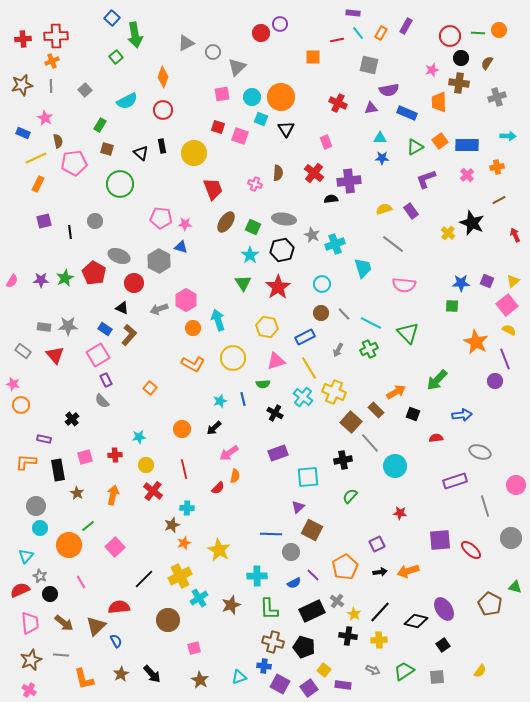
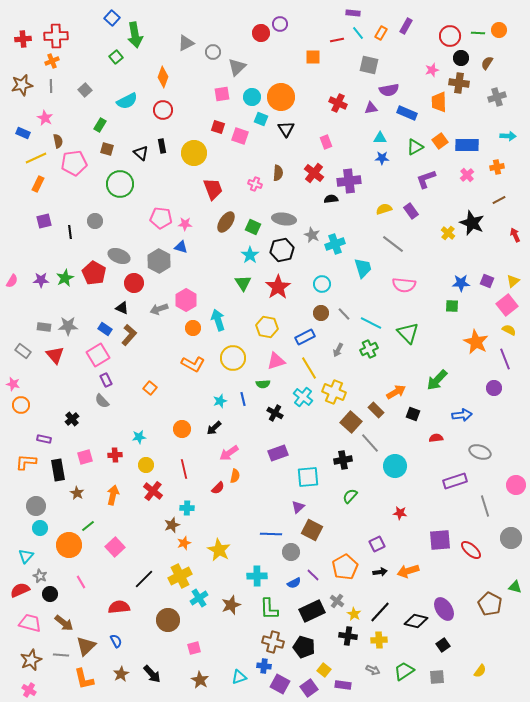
purple circle at (495, 381): moved 1 px left, 7 px down
pink trapezoid at (30, 623): rotated 70 degrees counterclockwise
brown triangle at (96, 626): moved 10 px left, 20 px down
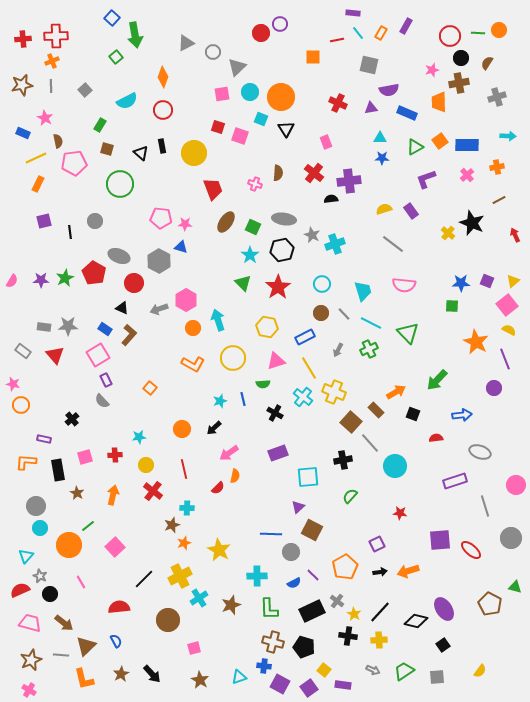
brown cross at (459, 83): rotated 18 degrees counterclockwise
cyan circle at (252, 97): moved 2 px left, 5 px up
cyan trapezoid at (363, 268): moved 23 px down
green triangle at (243, 283): rotated 12 degrees counterclockwise
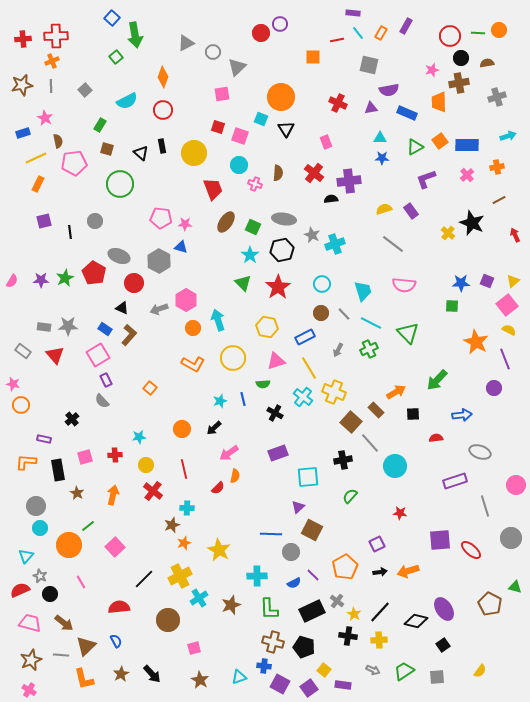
brown semicircle at (487, 63): rotated 48 degrees clockwise
cyan circle at (250, 92): moved 11 px left, 73 px down
blue rectangle at (23, 133): rotated 40 degrees counterclockwise
cyan arrow at (508, 136): rotated 21 degrees counterclockwise
black square at (413, 414): rotated 24 degrees counterclockwise
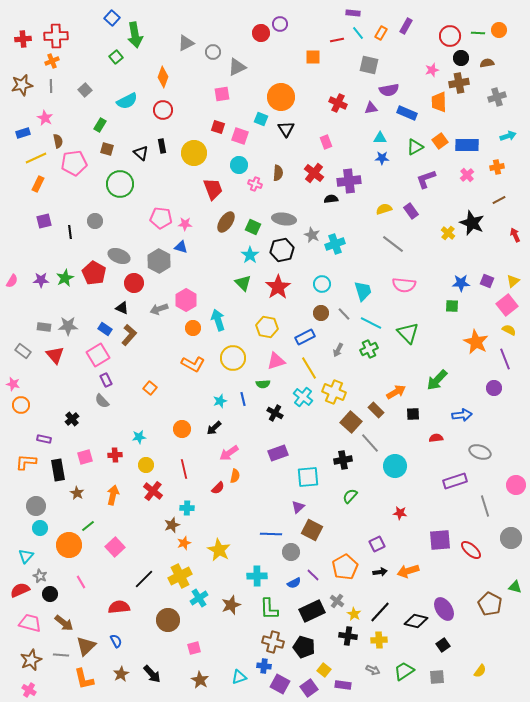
gray triangle at (237, 67): rotated 18 degrees clockwise
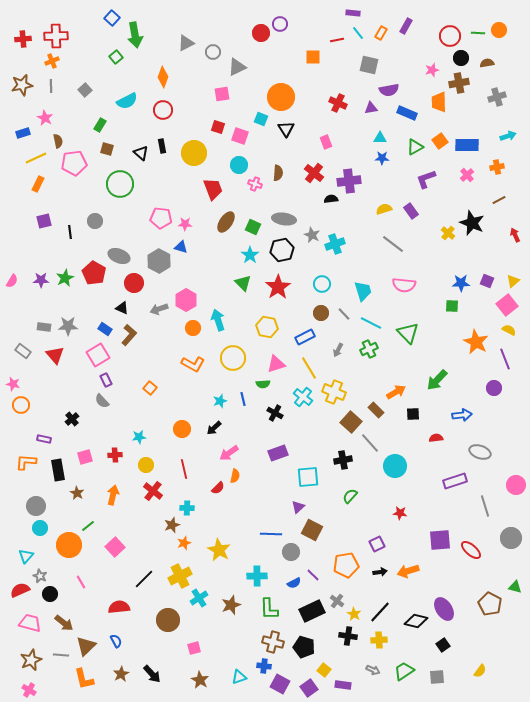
pink triangle at (276, 361): moved 3 px down
orange pentagon at (345, 567): moved 1 px right, 2 px up; rotated 20 degrees clockwise
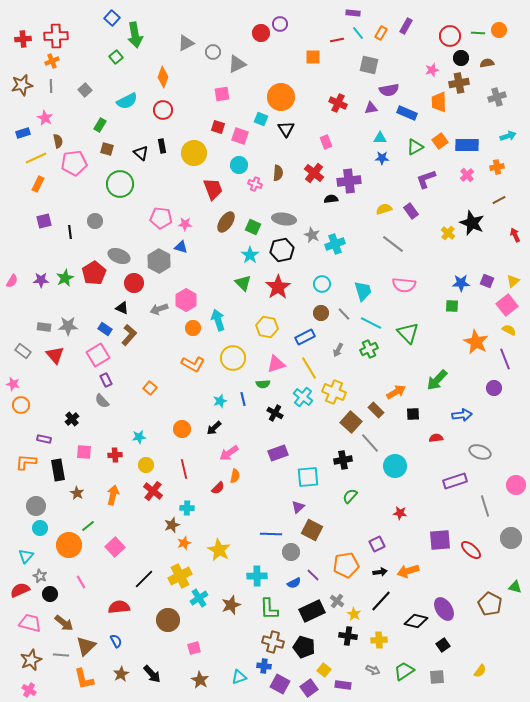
gray triangle at (237, 67): moved 3 px up
red pentagon at (94, 273): rotated 10 degrees clockwise
pink square at (85, 457): moved 1 px left, 5 px up; rotated 21 degrees clockwise
black line at (380, 612): moved 1 px right, 11 px up
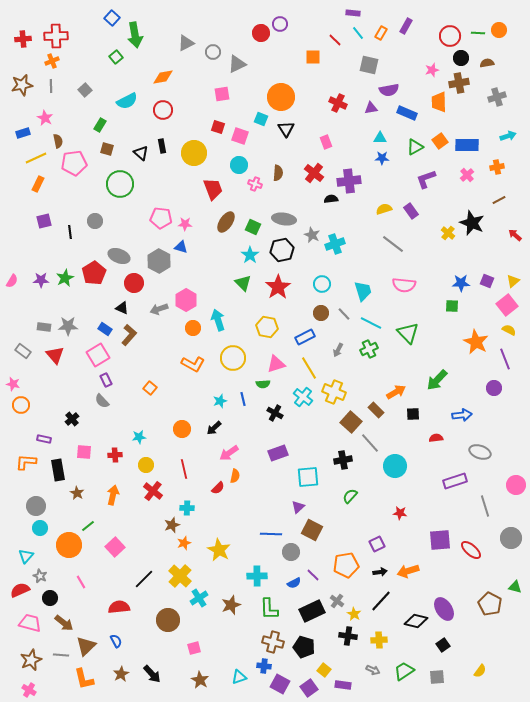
red line at (337, 40): moved 2 px left; rotated 56 degrees clockwise
orange diamond at (163, 77): rotated 60 degrees clockwise
red arrow at (515, 235): rotated 24 degrees counterclockwise
yellow cross at (180, 576): rotated 20 degrees counterclockwise
black circle at (50, 594): moved 4 px down
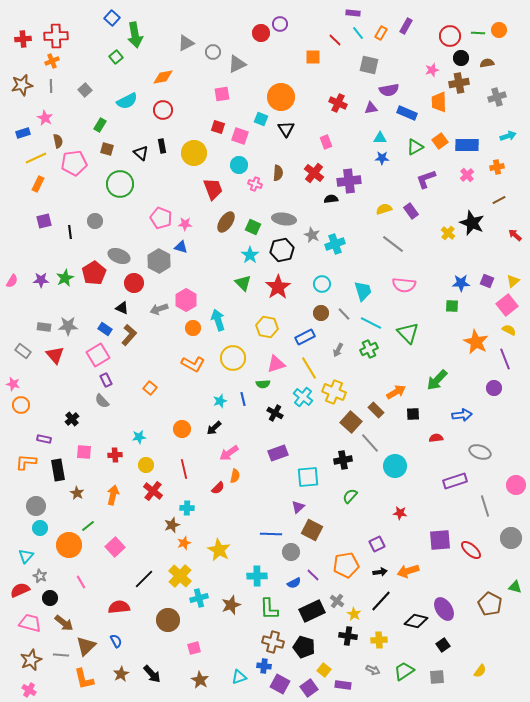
pink pentagon at (161, 218): rotated 15 degrees clockwise
cyan cross at (199, 598): rotated 18 degrees clockwise
